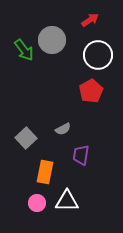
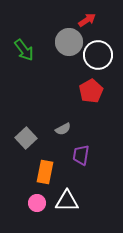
red arrow: moved 3 px left
gray circle: moved 17 px right, 2 px down
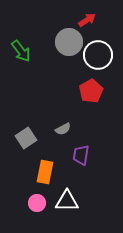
green arrow: moved 3 px left, 1 px down
gray square: rotated 10 degrees clockwise
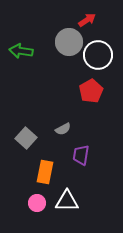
green arrow: rotated 135 degrees clockwise
gray square: rotated 15 degrees counterclockwise
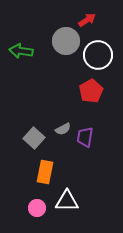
gray circle: moved 3 px left, 1 px up
gray square: moved 8 px right
purple trapezoid: moved 4 px right, 18 px up
pink circle: moved 5 px down
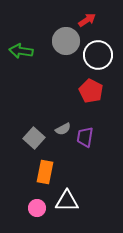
red pentagon: rotated 15 degrees counterclockwise
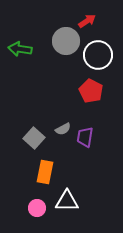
red arrow: moved 1 px down
green arrow: moved 1 px left, 2 px up
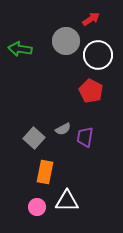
red arrow: moved 4 px right, 2 px up
pink circle: moved 1 px up
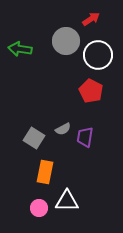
gray square: rotated 10 degrees counterclockwise
pink circle: moved 2 px right, 1 px down
